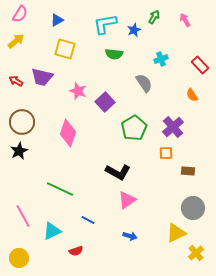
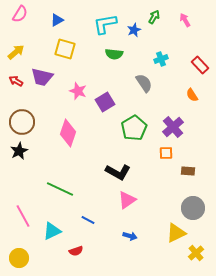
yellow arrow: moved 11 px down
purple square: rotated 12 degrees clockwise
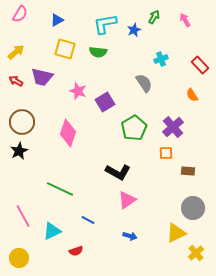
green semicircle: moved 16 px left, 2 px up
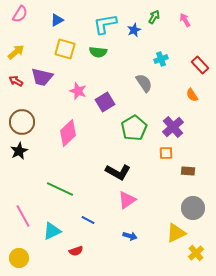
pink diamond: rotated 28 degrees clockwise
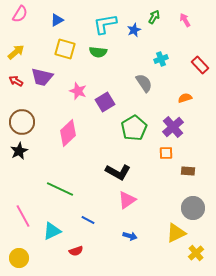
orange semicircle: moved 7 px left, 3 px down; rotated 104 degrees clockwise
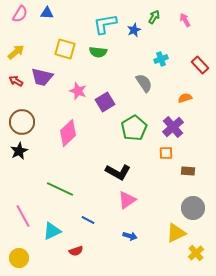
blue triangle: moved 10 px left, 7 px up; rotated 32 degrees clockwise
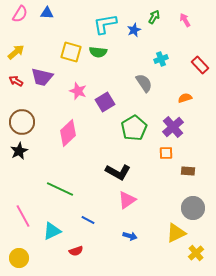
yellow square: moved 6 px right, 3 px down
